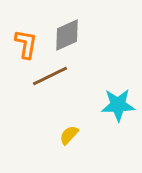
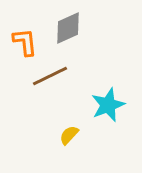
gray diamond: moved 1 px right, 7 px up
orange L-shape: moved 1 px left, 2 px up; rotated 16 degrees counterclockwise
cyan star: moved 10 px left; rotated 20 degrees counterclockwise
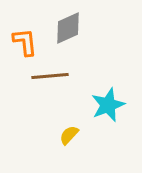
brown line: rotated 21 degrees clockwise
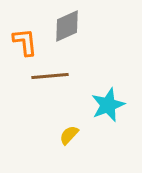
gray diamond: moved 1 px left, 2 px up
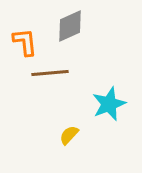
gray diamond: moved 3 px right
brown line: moved 3 px up
cyan star: moved 1 px right, 1 px up
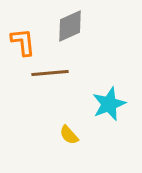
orange L-shape: moved 2 px left
yellow semicircle: rotated 85 degrees counterclockwise
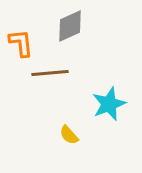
orange L-shape: moved 2 px left, 1 px down
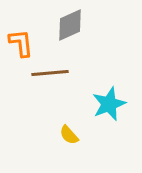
gray diamond: moved 1 px up
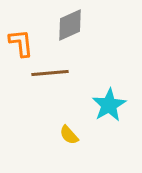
cyan star: moved 1 px down; rotated 8 degrees counterclockwise
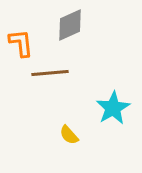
cyan star: moved 4 px right, 3 px down
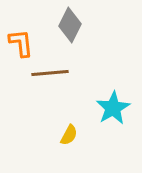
gray diamond: rotated 40 degrees counterclockwise
yellow semicircle: rotated 110 degrees counterclockwise
